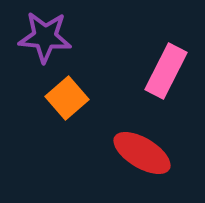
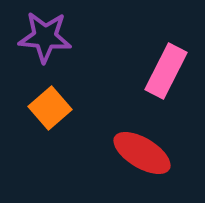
orange square: moved 17 px left, 10 px down
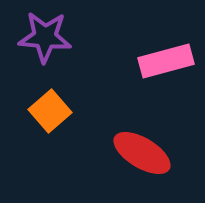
pink rectangle: moved 10 px up; rotated 48 degrees clockwise
orange square: moved 3 px down
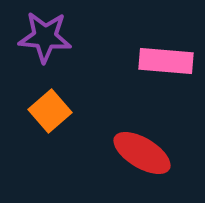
pink rectangle: rotated 20 degrees clockwise
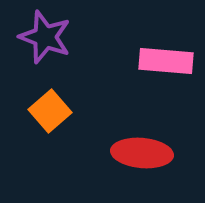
purple star: rotated 16 degrees clockwise
red ellipse: rotated 26 degrees counterclockwise
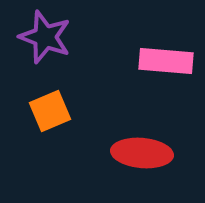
orange square: rotated 18 degrees clockwise
